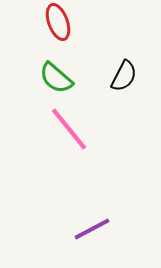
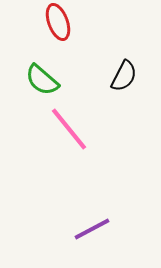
green semicircle: moved 14 px left, 2 px down
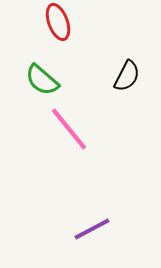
black semicircle: moved 3 px right
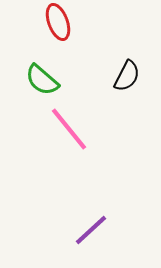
purple line: moved 1 px left, 1 px down; rotated 15 degrees counterclockwise
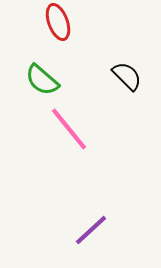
black semicircle: rotated 72 degrees counterclockwise
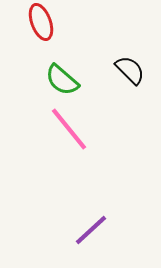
red ellipse: moved 17 px left
black semicircle: moved 3 px right, 6 px up
green semicircle: moved 20 px right
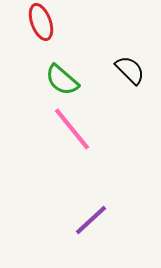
pink line: moved 3 px right
purple line: moved 10 px up
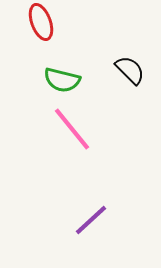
green semicircle: rotated 27 degrees counterclockwise
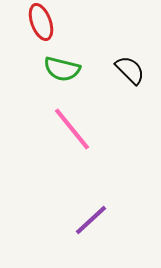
green semicircle: moved 11 px up
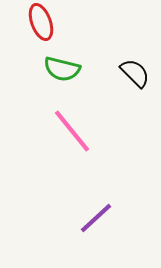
black semicircle: moved 5 px right, 3 px down
pink line: moved 2 px down
purple line: moved 5 px right, 2 px up
